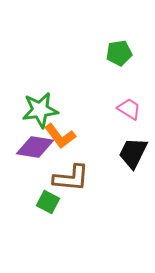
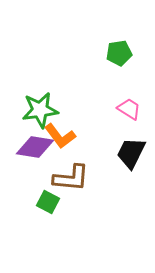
black trapezoid: moved 2 px left
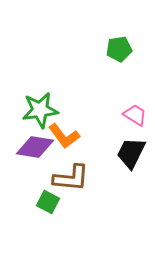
green pentagon: moved 4 px up
pink trapezoid: moved 6 px right, 6 px down
orange L-shape: moved 4 px right
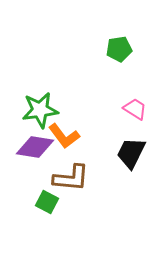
pink trapezoid: moved 6 px up
green square: moved 1 px left
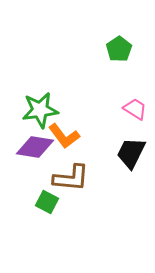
green pentagon: rotated 25 degrees counterclockwise
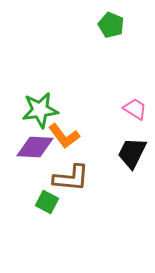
green pentagon: moved 8 px left, 24 px up; rotated 15 degrees counterclockwise
purple diamond: rotated 6 degrees counterclockwise
black trapezoid: moved 1 px right
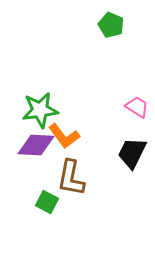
pink trapezoid: moved 2 px right, 2 px up
purple diamond: moved 1 px right, 2 px up
brown L-shape: rotated 96 degrees clockwise
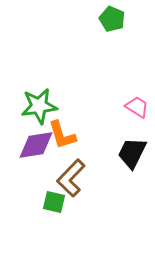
green pentagon: moved 1 px right, 6 px up
green star: moved 1 px left, 4 px up
orange L-shape: moved 2 px left, 1 px up; rotated 20 degrees clockwise
purple diamond: rotated 12 degrees counterclockwise
brown L-shape: rotated 33 degrees clockwise
green square: moved 7 px right; rotated 15 degrees counterclockwise
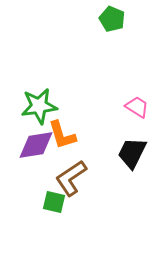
brown L-shape: rotated 12 degrees clockwise
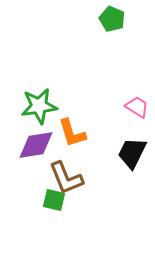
orange L-shape: moved 10 px right, 2 px up
brown L-shape: moved 5 px left; rotated 78 degrees counterclockwise
green square: moved 2 px up
